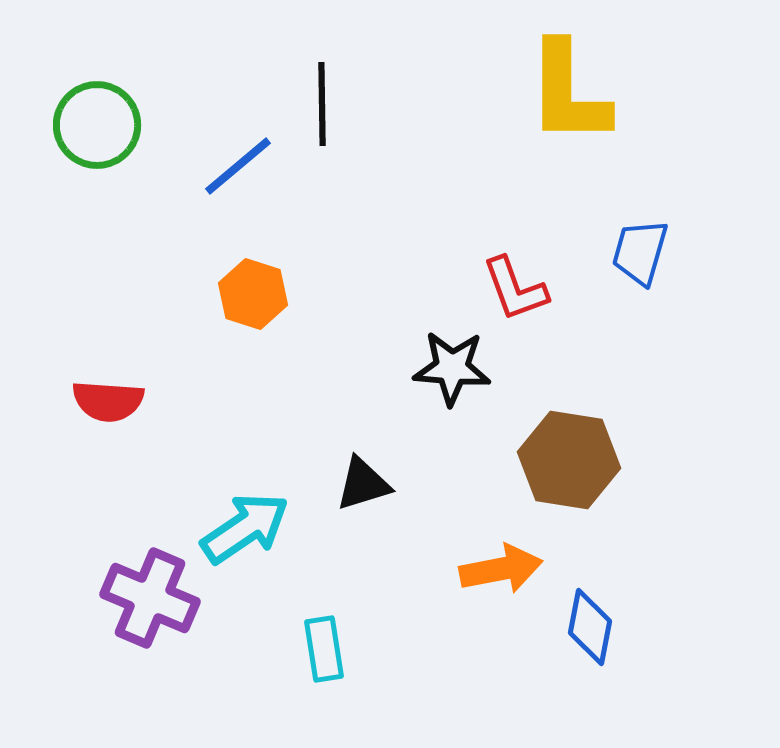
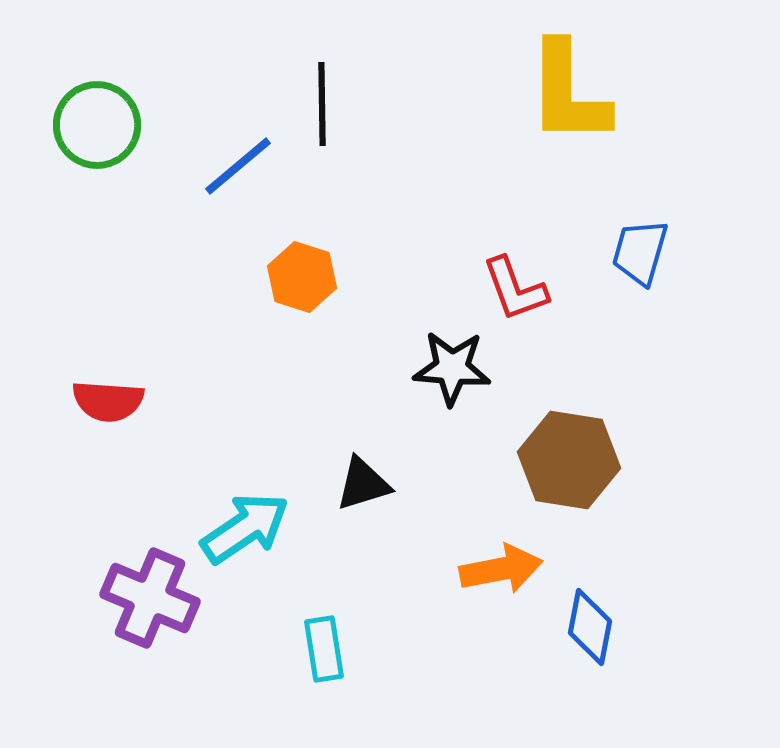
orange hexagon: moved 49 px right, 17 px up
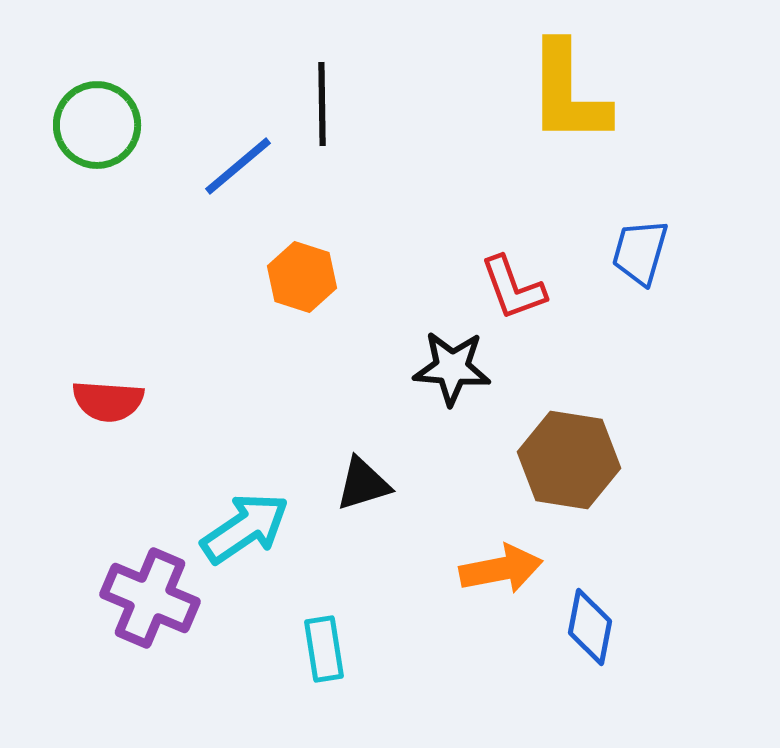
red L-shape: moved 2 px left, 1 px up
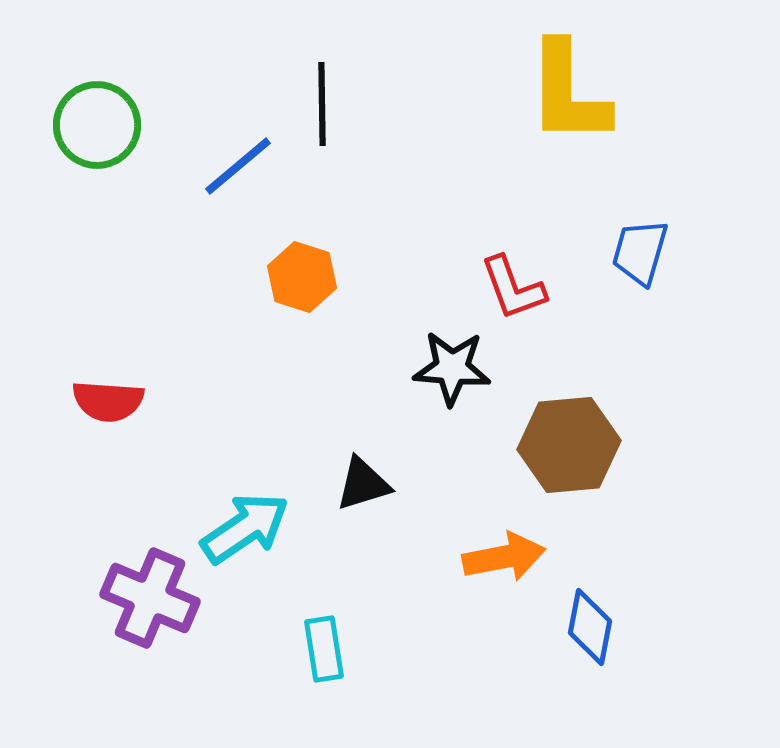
brown hexagon: moved 15 px up; rotated 14 degrees counterclockwise
orange arrow: moved 3 px right, 12 px up
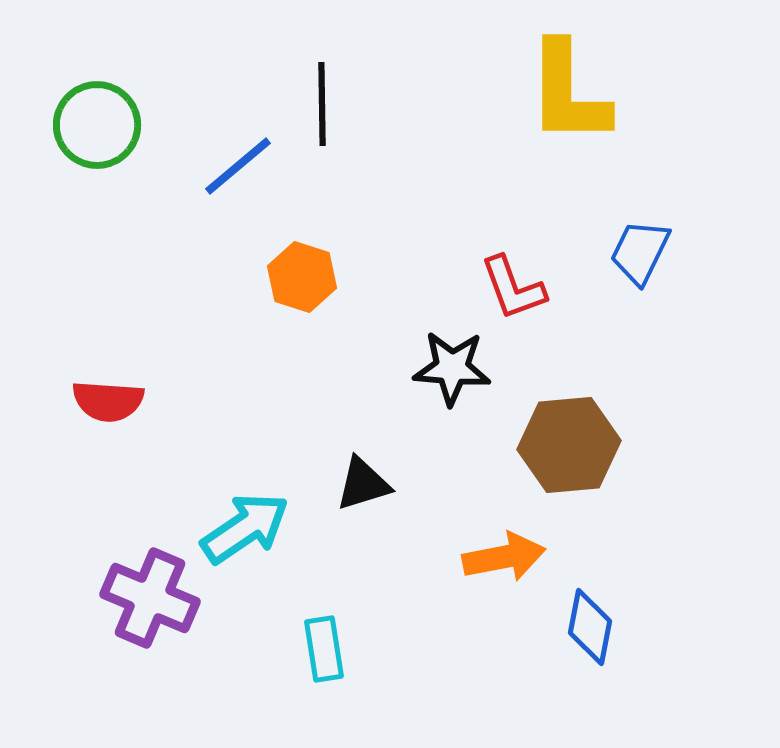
blue trapezoid: rotated 10 degrees clockwise
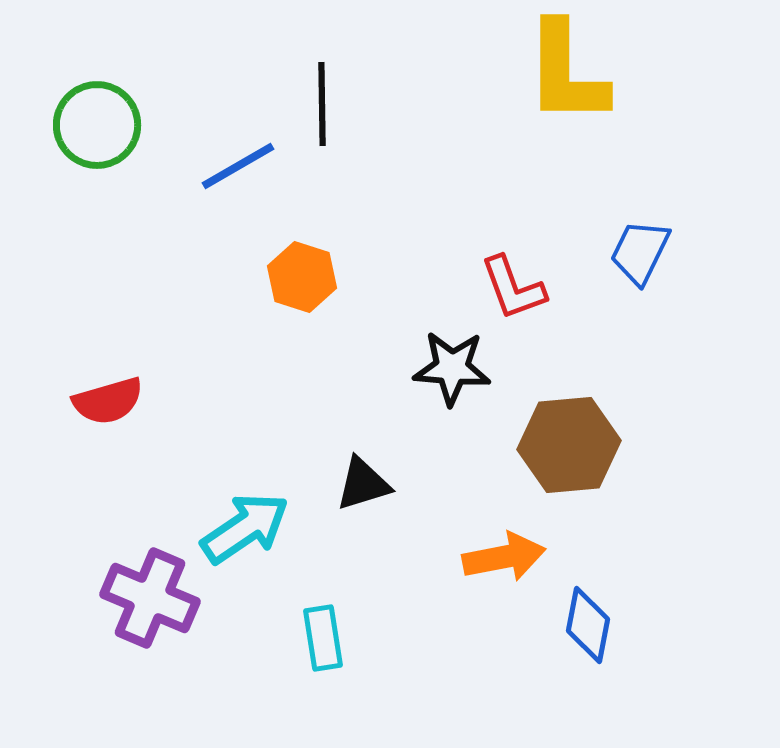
yellow L-shape: moved 2 px left, 20 px up
blue line: rotated 10 degrees clockwise
red semicircle: rotated 20 degrees counterclockwise
blue diamond: moved 2 px left, 2 px up
cyan rectangle: moved 1 px left, 11 px up
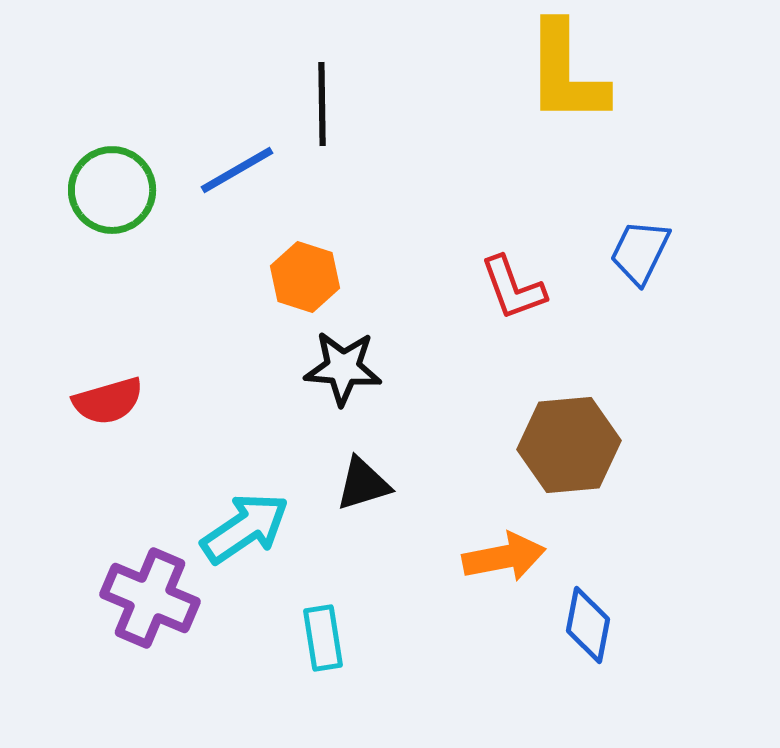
green circle: moved 15 px right, 65 px down
blue line: moved 1 px left, 4 px down
orange hexagon: moved 3 px right
black star: moved 109 px left
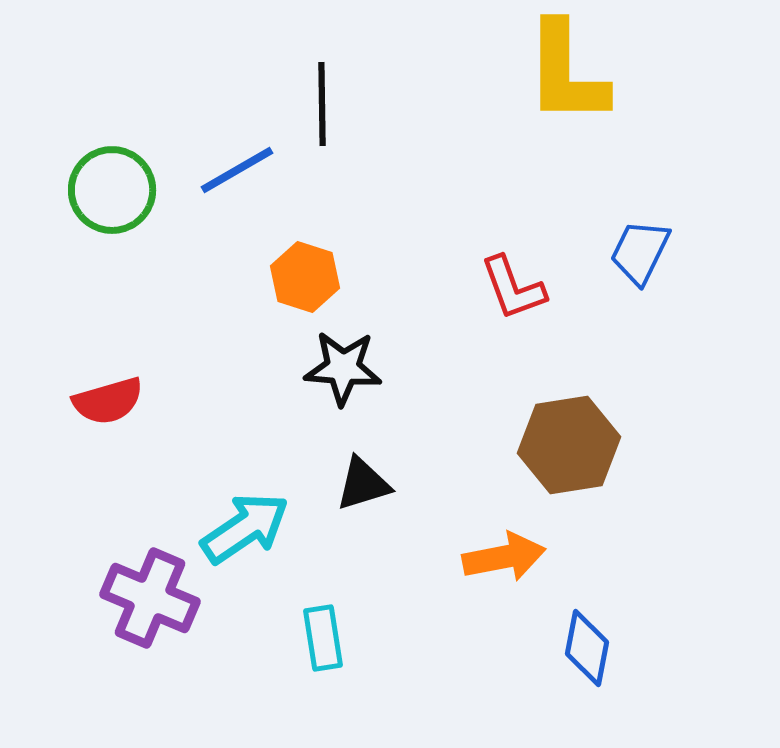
brown hexagon: rotated 4 degrees counterclockwise
blue diamond: moved 1 px left, 23 px down
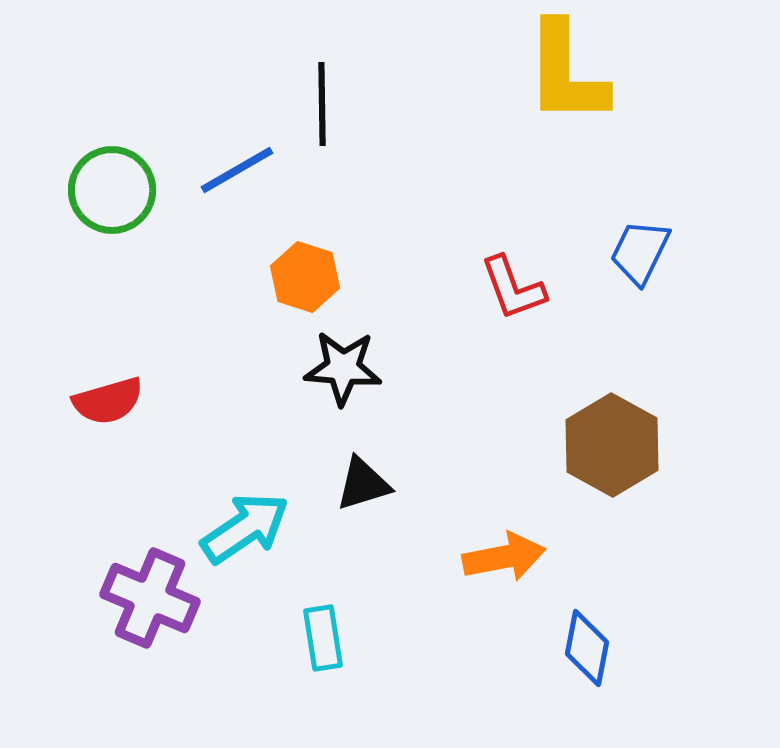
brown hexagon: moved 43 px right; rotated 22 degrees counterclockwise
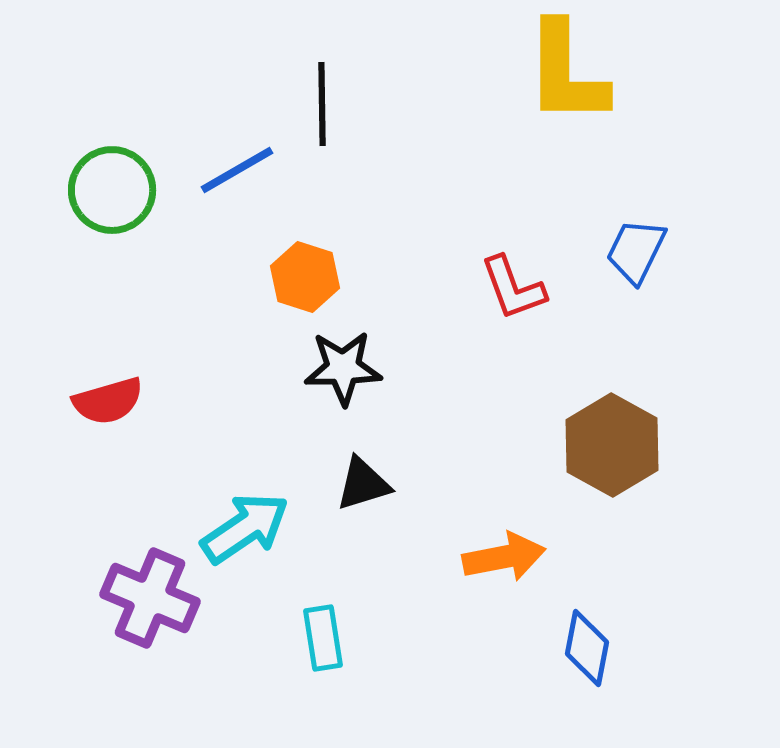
blue trapezoid: moved 4 px left, 1 px up
black star: rotated 6 degrees counterclockwise
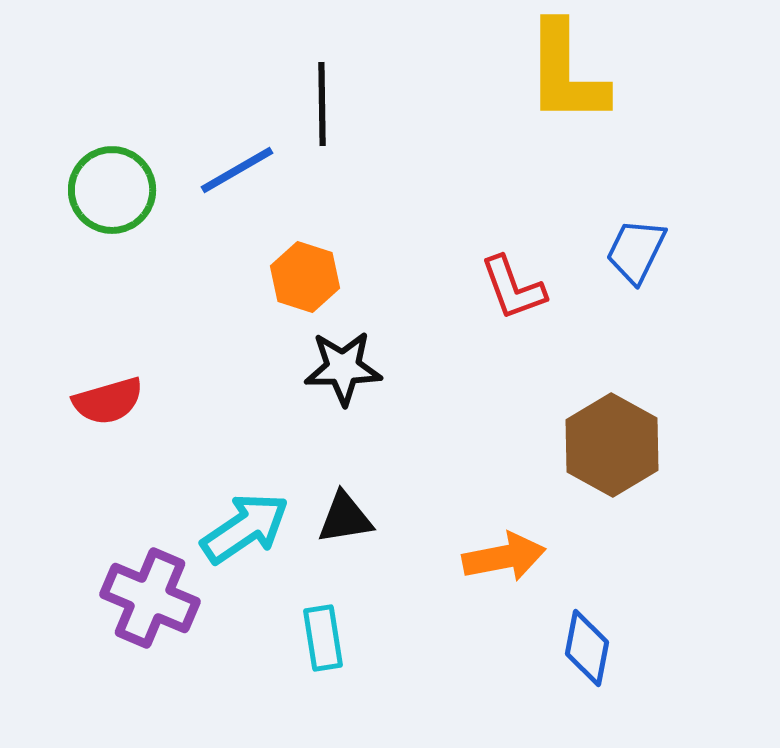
black triangle: moved 18 px left, 34 px down; rotated 8 degrees clockwise
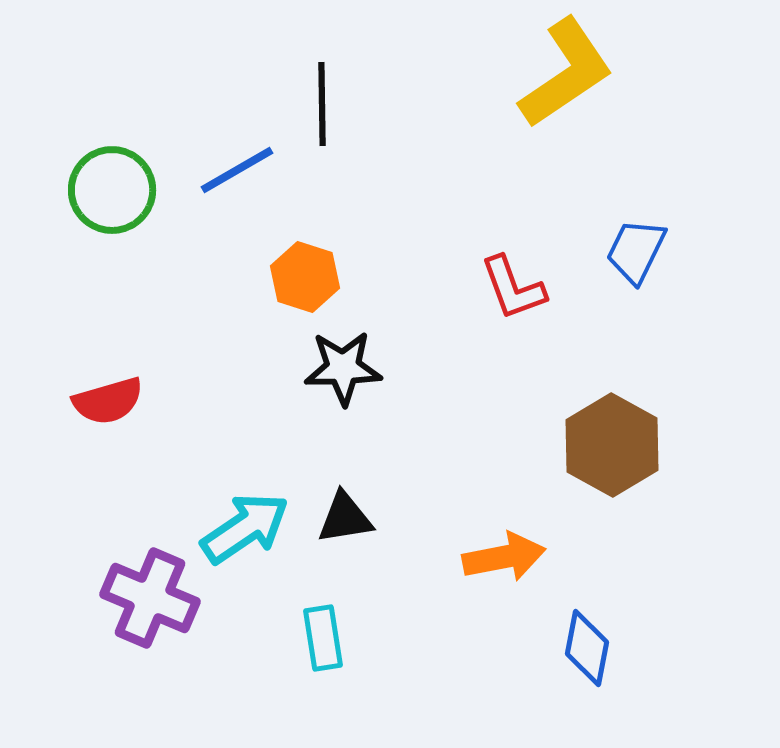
yellow L-shape: rotated 124 degrees counterclockwise
